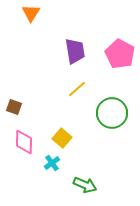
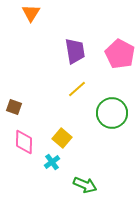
cyan cross: moved 1 px up
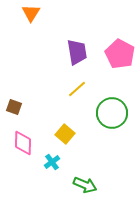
purple trapezoid: moved 2 px right, 1 px down
yellow square: moved 3 px right, 4 px up
pink diamond: moved 1 px left, 1 px down
